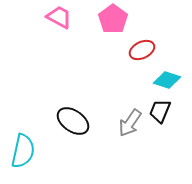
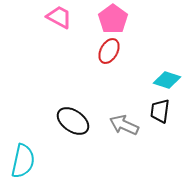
red ellipse: moved 33 px left, 1 px down; rotated 35 degrees counterclockwise
black trapezoid: rotated 15 degrees counterclockwise
gray arrow: moved 6 px left, 2 px down; rotated 80 degrees clockwise
cyan semicircle: moved 10 px down
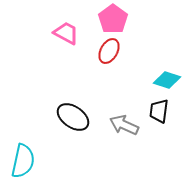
pink trapezoid: moved 7 px right, 16 px down
black trapezoid: moved 1 px left
black ellipse: moved 4 px up
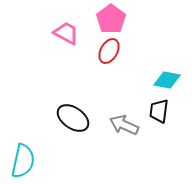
pink pentagon: moved 2 px left
cyan diamond: rotated 8 degrees counterclockwise
black ellipse: moved 1 px down
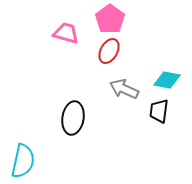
pink pentagon: moved 1 px left
pink trapezoid: rotated 12 degrees counterclockwise
black ellipse: rotated 64 degrees clockwise
gray arrow: moved 36 px up
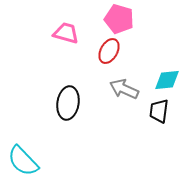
pink pentagon: moved 9 px right; rotated 20 degrees counterclockwise
cyan diamond: rotated 16 degrees counterclockwise
black ellipse: moved 5 px left, 15 px up
cyan semicircle: rotated 124 degrees clockwise
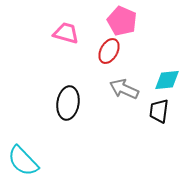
pink pentagon: moved 3 px right, 2 px down; rotated 8 degrees clockwise
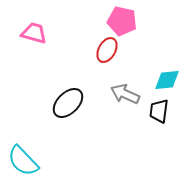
pink pentagon: rotated 12 degrees counterclockwise
pink trapezoid: moved 32 px left
red ellipse: moved 2 px left, 1 px up
gray arrow: moved 1 px right, 5 px down
black ellipse: rotated 36 degrees clockwise
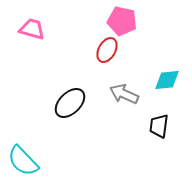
pink trapezoid: moved 2 px left, 4 px up
gray arrow: moved 1 px left
black ellipse: moved 2 px right
black trapezoid: moved 15 px down
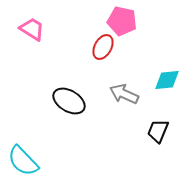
pink trapezoid: rotated 16 degrees clockwise
red ellipse: moved 4 px left, 3 px up
black ellipse: moved 1 px left, 2 px up; rotated 76 degrees clockwise
black trapezoid: moved 1 px left, 5 px down; rotated 15 degrees clockwise
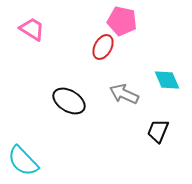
cyan diamond: rotated 72 degrees clockwise
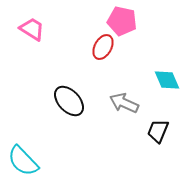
gray arrow: moved 9 px down
black ellipse: rotated 16 degrees clockwise
